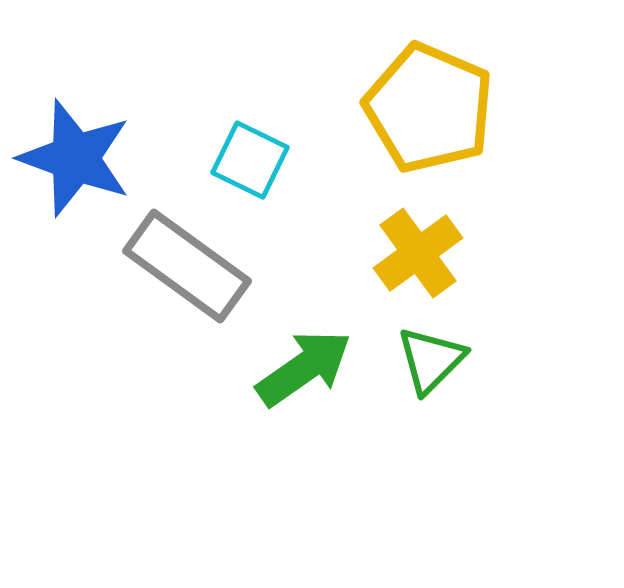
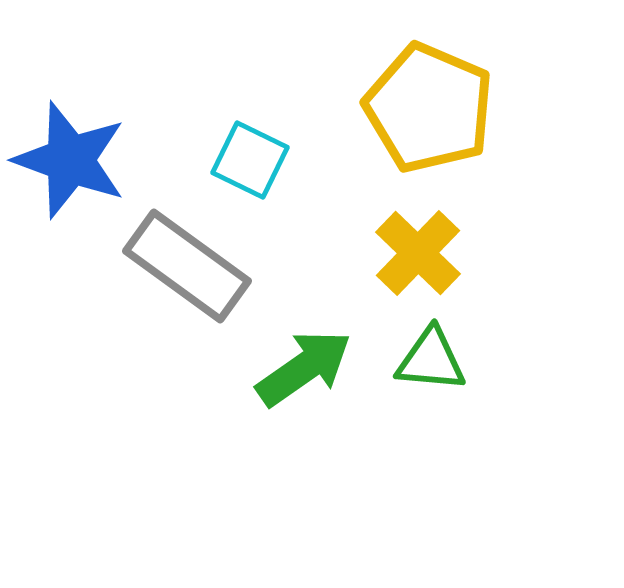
blue star: moved 5 px left, 2 px down
yellow cross: rotated 10 degrees counterclockwise
green triangle: rotated 50 degrees clockwise
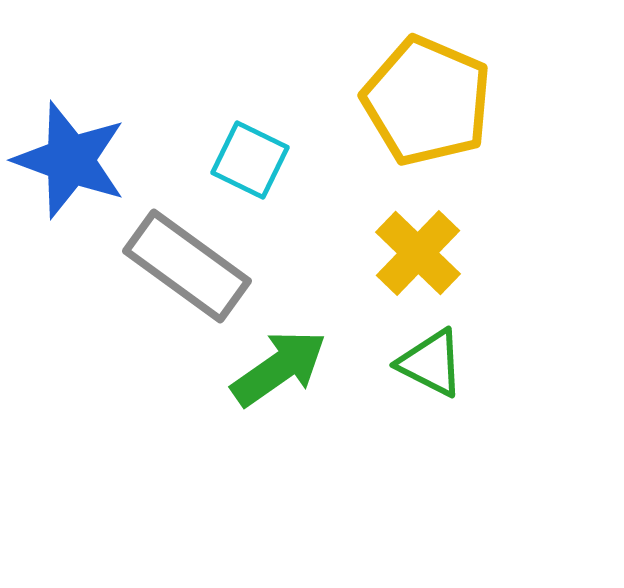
yellow pentagon: moved 2 px left, 7 px up
green triangle: moved 3 px down; rotated 22 degrees clockwise
green arrow: moved 25 px left
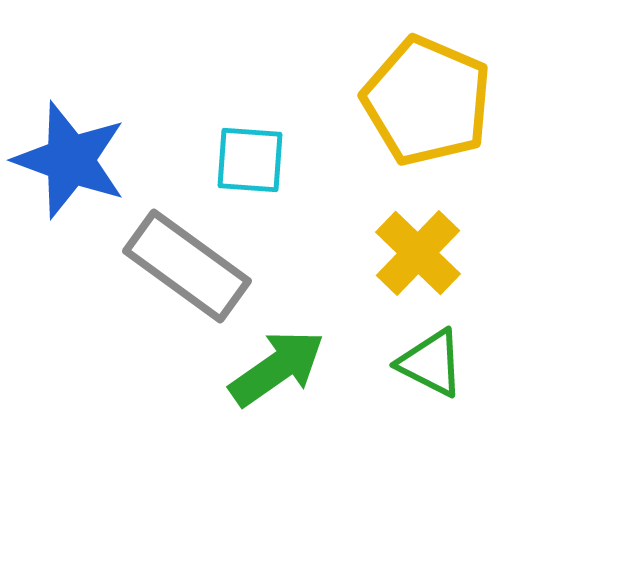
cyan square: rotated 22 degrees counterclockwise
green arrow: moved 2 px left
